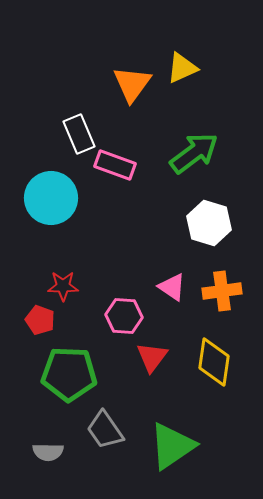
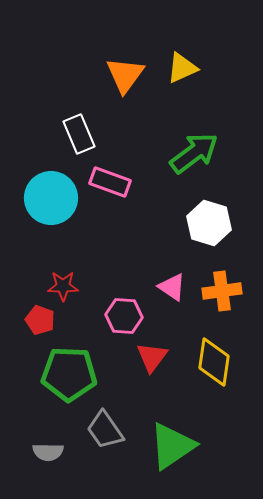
orange triangle: moved 7 px left, 9 px up
pink rectangle: moved 5 px left, 17 px down
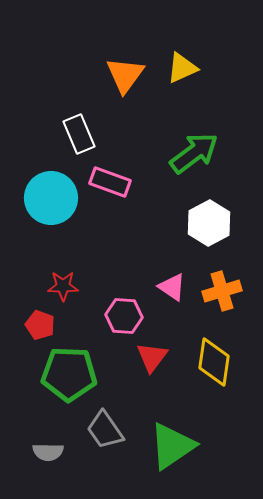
white hexagon: rotated 15 degrees clockwise
orange cross: rotated 9 degrees counterclockwise
red pentagon: moved 5 px down
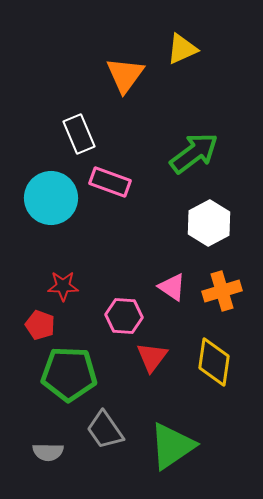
yellow triangle: moved 19 px up
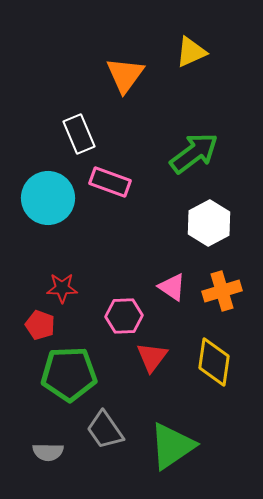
yellow triangle: moved 9 px right, 3 px down
cyan circle: moved 3 px left
red star: moved 1 px left, 2 px down
pink hexagon: rotated 6 degrees counterclockwise
green pentagon: rotated 4 degrees counterclockwise
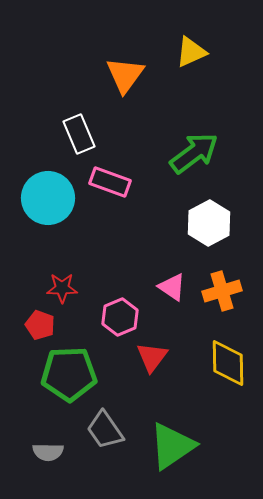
pink hexagon: moved 4 px left, 1 px down; rotated 21 degrees counterclockwise
yellow diamond: moved 14 px right, 1 px down; rotated 9 degrees counterclockwise
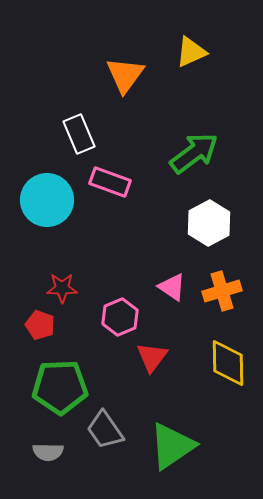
cyan circle: moved 1 px left, 2 px down
green pentagon: moved 9 px left, 13 px down
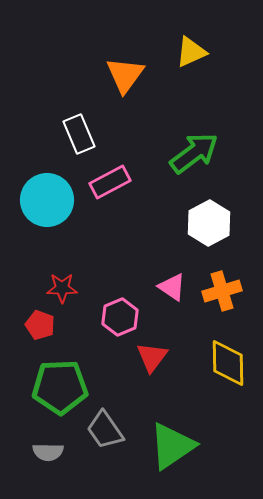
pink rectangle: rotated 48 degrees counterclockwise
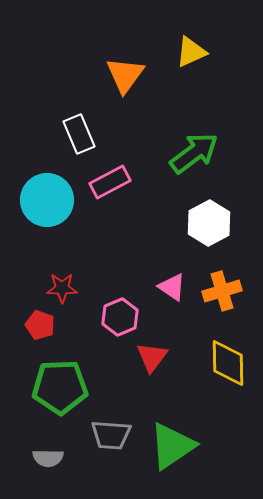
gray trapezoid: moved 6 px right, 5 px down; rotated 51 degrees counterclockwise
gray semicircle: moved 6 px down
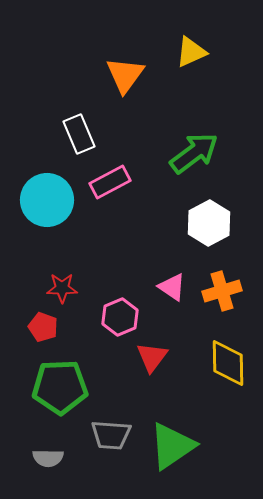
red pentagon: moved 3 px right, 2 px down
